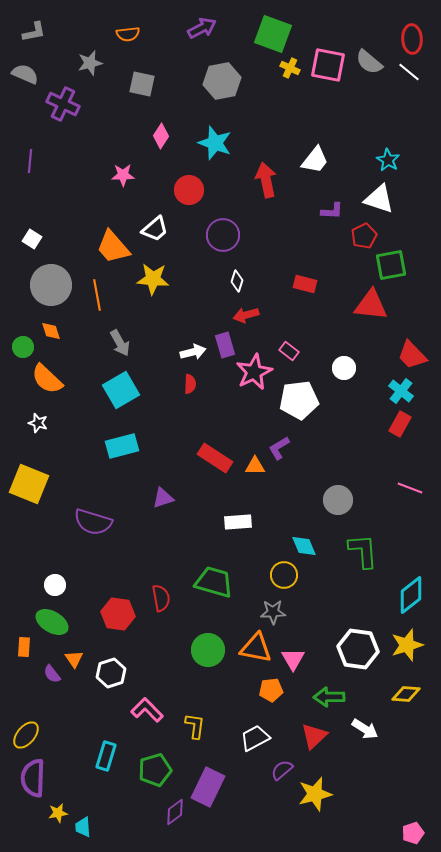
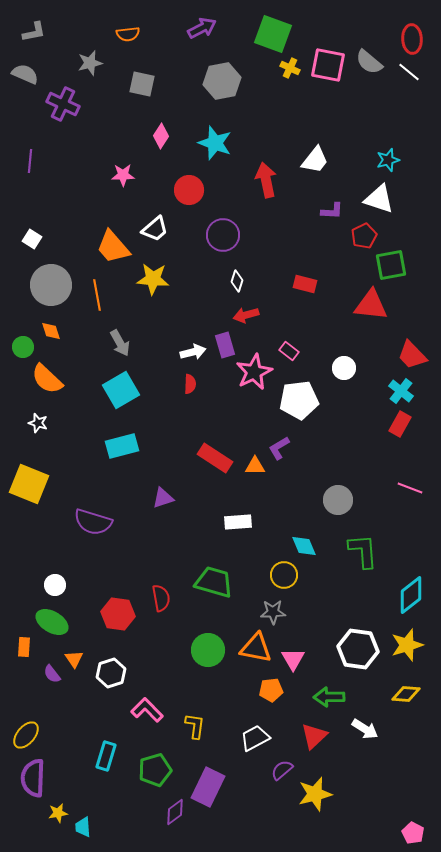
cyan star at (388, 160): rotated 25 degrees clockwise
pink pentagon at (413, 833): rotated 25 degrees counterclockwise
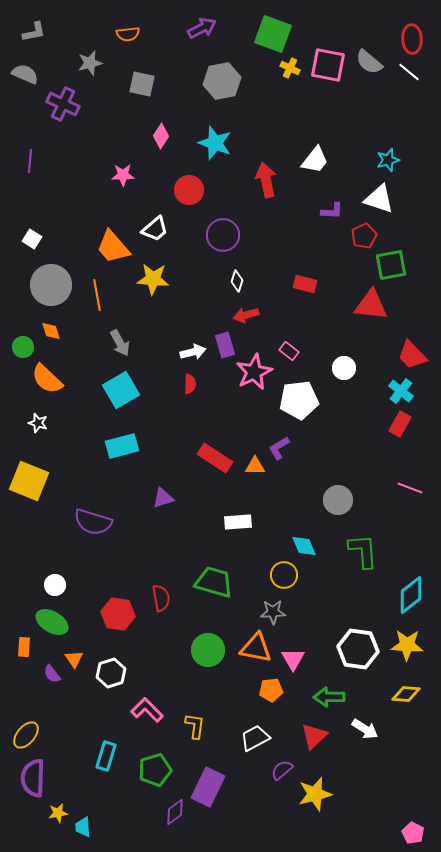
yellow square at (29, 484): moved 3 px up
yellow star at (407, 645): rotated 20 degrees clockwise
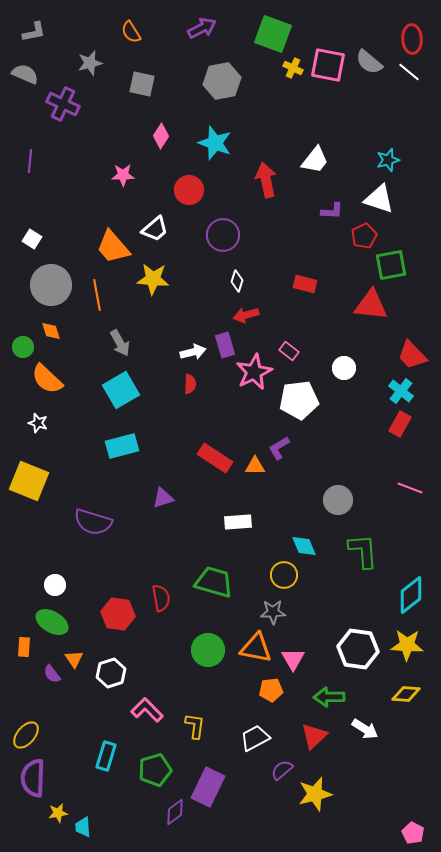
orange semicircle at (128, 34): moved 3 px right, 2 px up; rotated 65 degrees clockwise
yellow cross at (290, 68): moved 3 px right
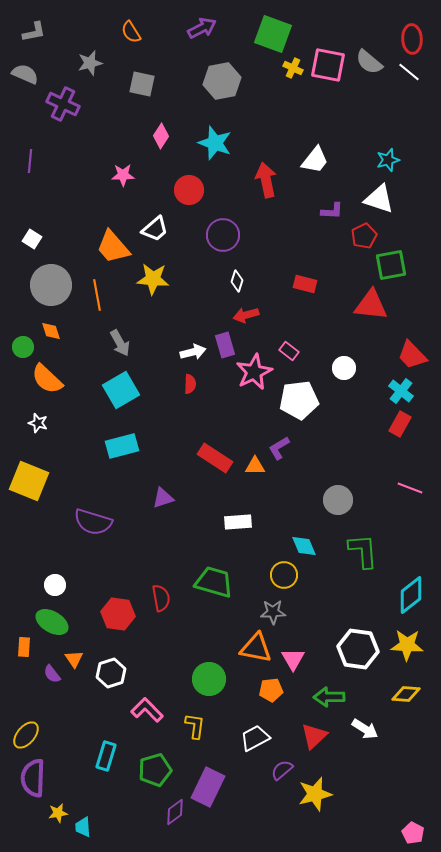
green circle at (208, 650): moved 1 px right, 29 px down
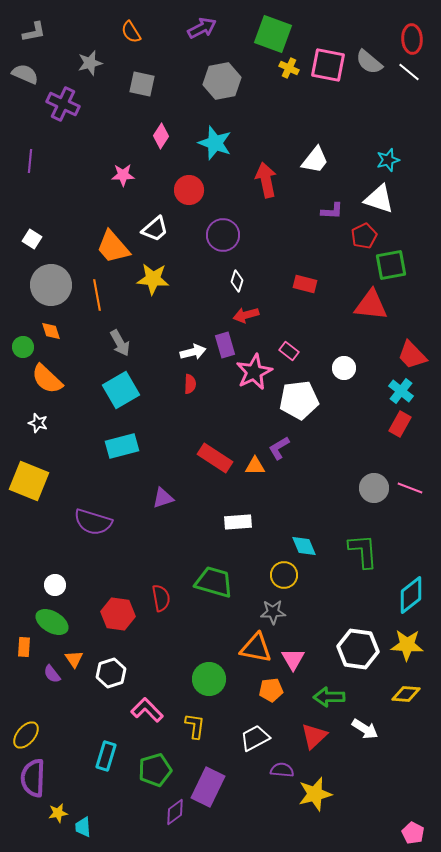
yellow cross at (293, 68): moved 4 px left
gray circle at (338, 500): moved 36 px right, 12 px up
purple semicircle at (282, 770): rotated 45 degrees clockwise
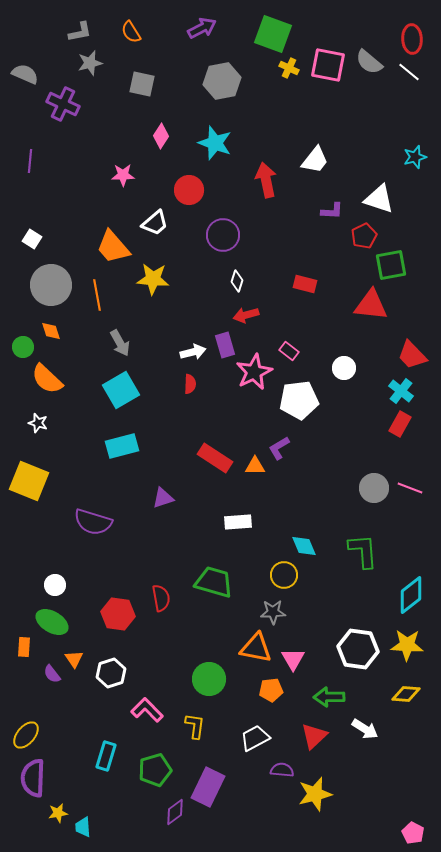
gray L-shape at (34, 32): moved 46 px right
cyan star at (388, 160): moved 27 px right, 3 px up
white trapezoid at (155, 229): moved 6 px up
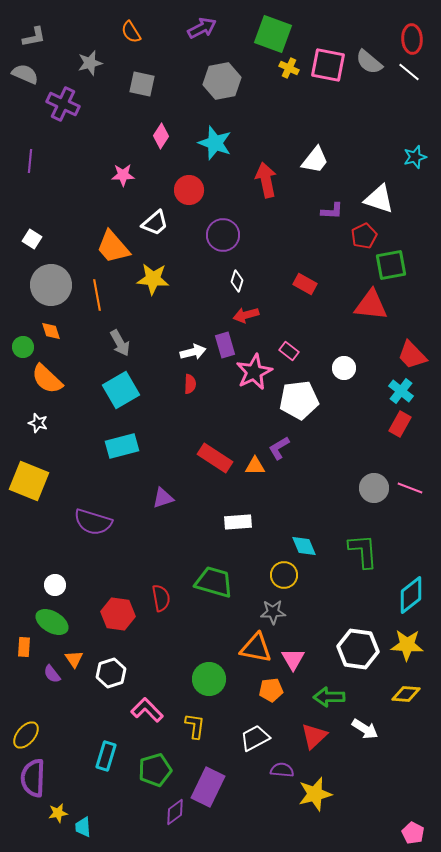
gray L-shape at (80, 32): moved 46 px left, 5 px down
red rectangle at (305, 284): rotated 15 degrees clockwise
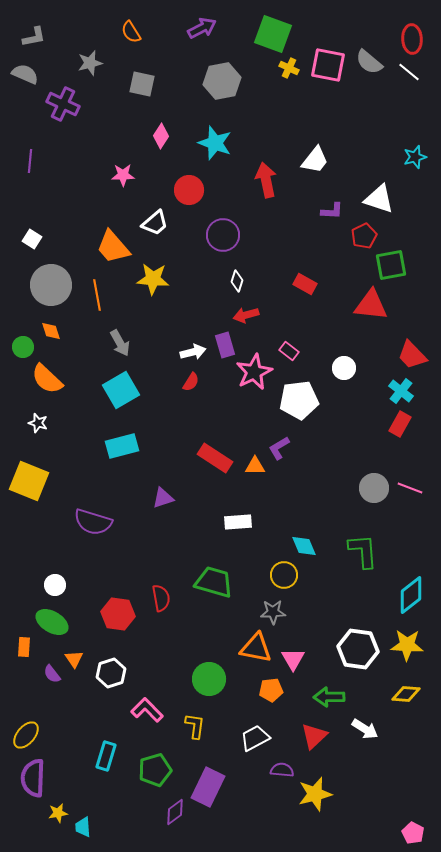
red semicircle at (190, 384): moved 1 px right, 2 px up; rotated 30 degrees clockwise
